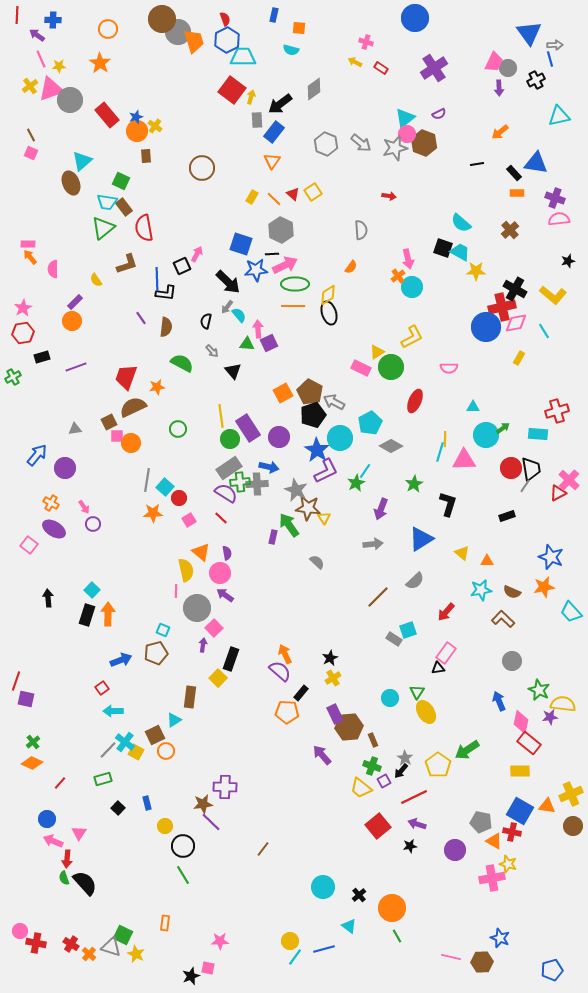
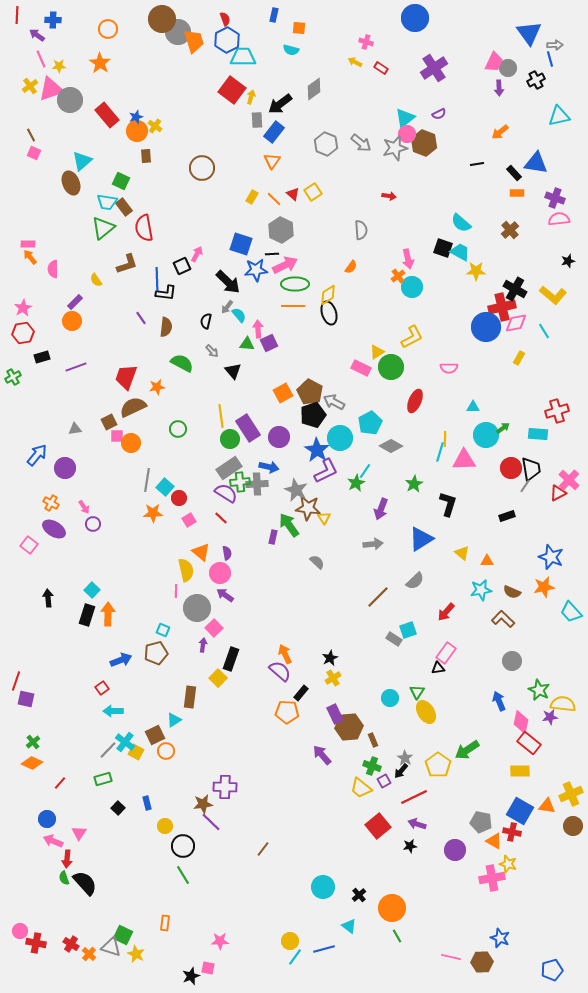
pink square at (31, 153): moved 3 px right
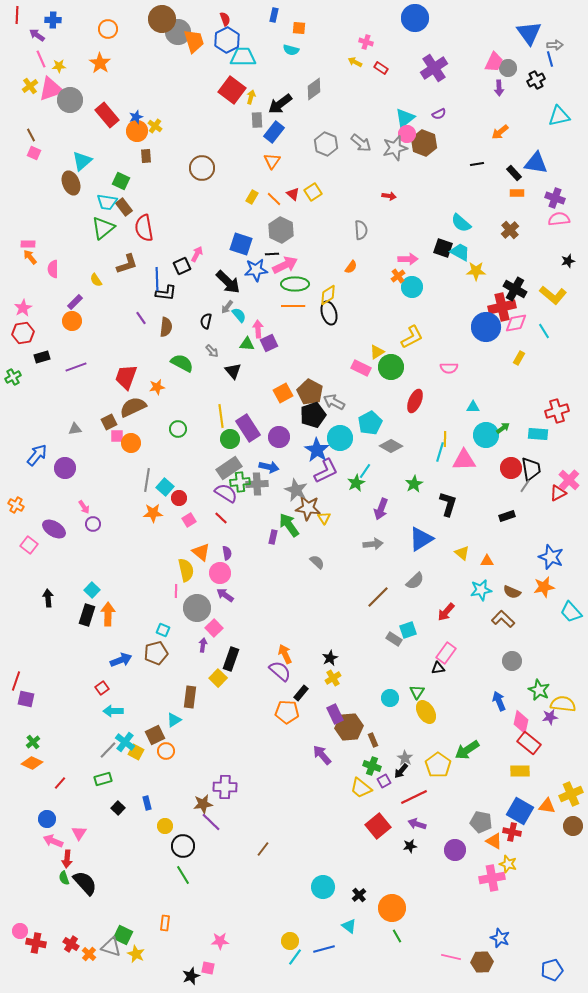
pink arrow at (408, 259): rotated 78 degrees counterclockwise
orange cross at (51, 503): moved 35 px left, 2 px down
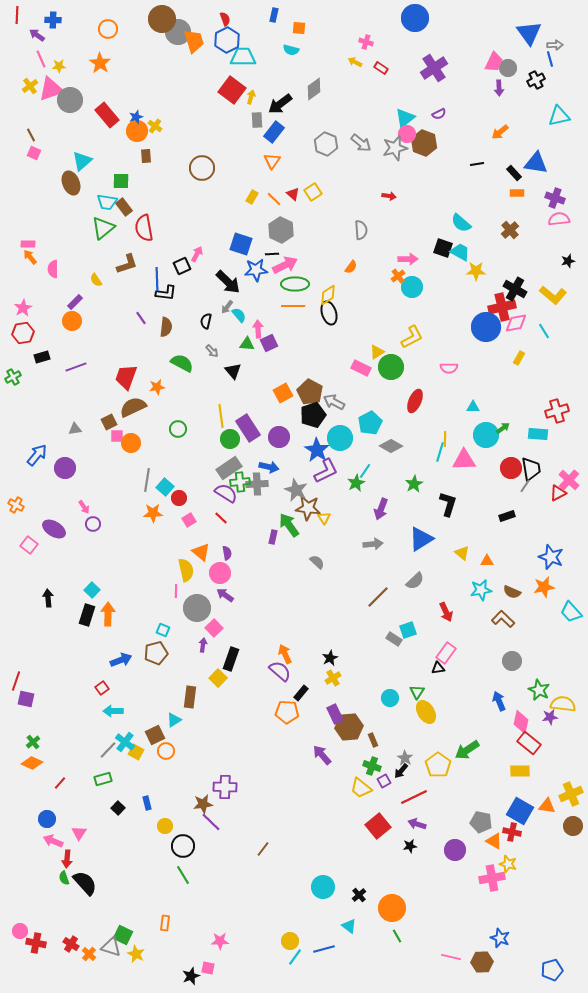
green square at (121, 181): rotated 24 degrees counterclockwise
red arrow at (446, 612): rotated 66 degrees counterclockwise
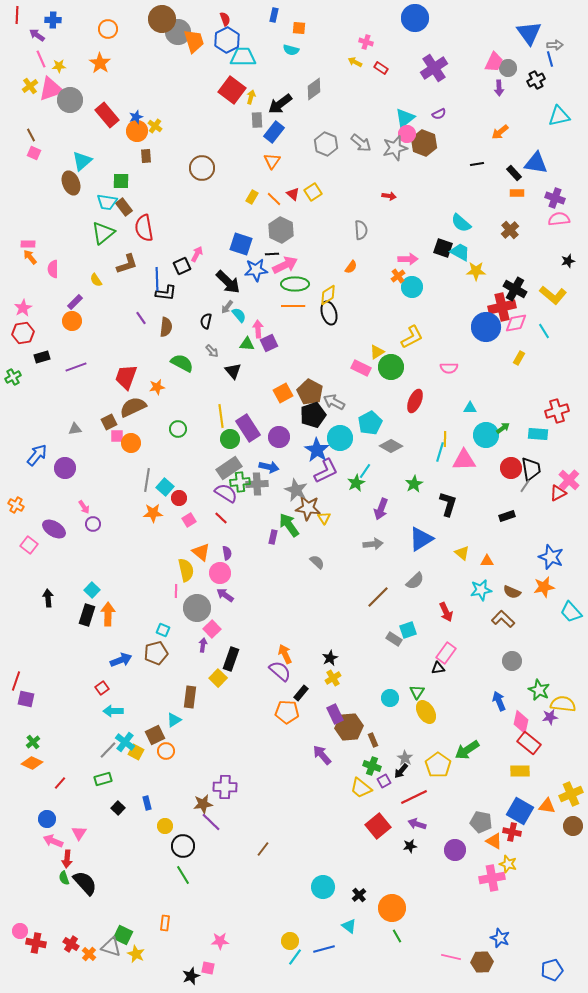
green triangle at (103, 228): moved 5 px down
cyan triangle at (473, 407): moved 3 px left, 1 px down
pink square at (214, 628): moved 2 px left, 1 px down
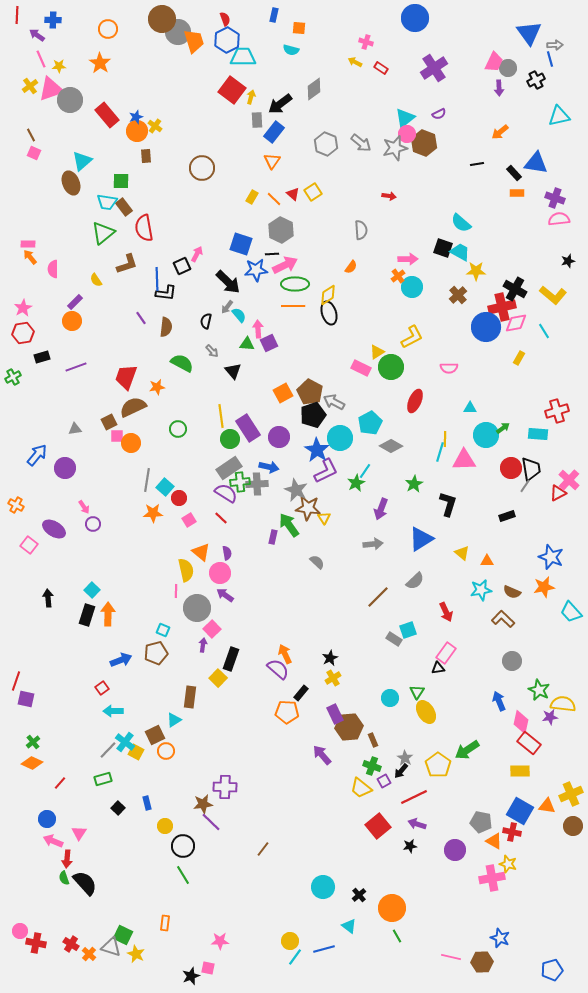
brown cross at (510, 230): moved 52 px left, 65 px down
purple semicircle at (280, 671): moved 2 px left, 2 px up
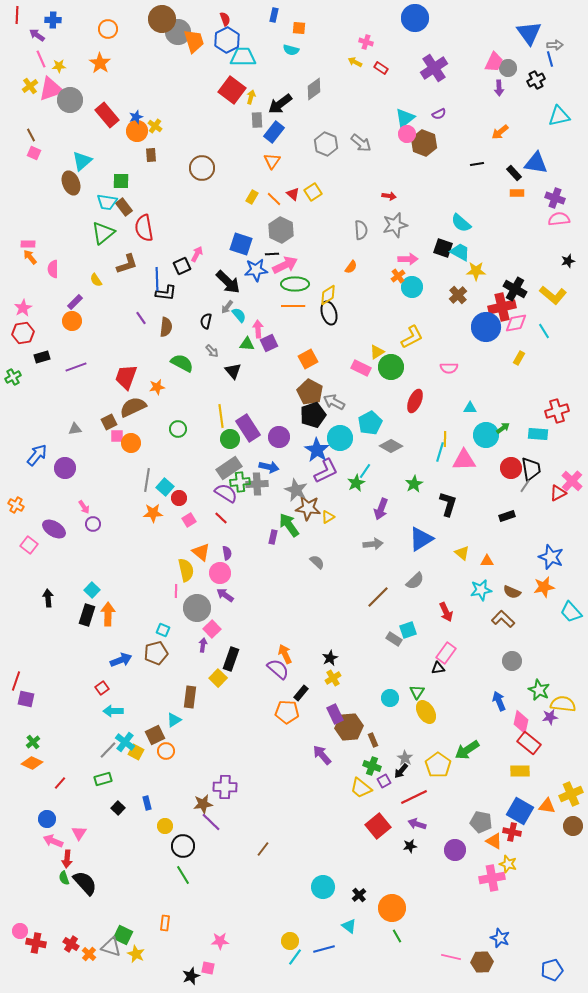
gray star at (395, 148): moved 77 px down
brown rectangle at (146, 156): moved 5 px right, 1 px up
orange square at (283, 393): moved 25 px right, 34 px up
pink cross at (569, 480): moved 3 px right, 1 px down
yellow triangle at (324, 518): moved 4 px right, 1 px up; rotated 32 degrees clockwise
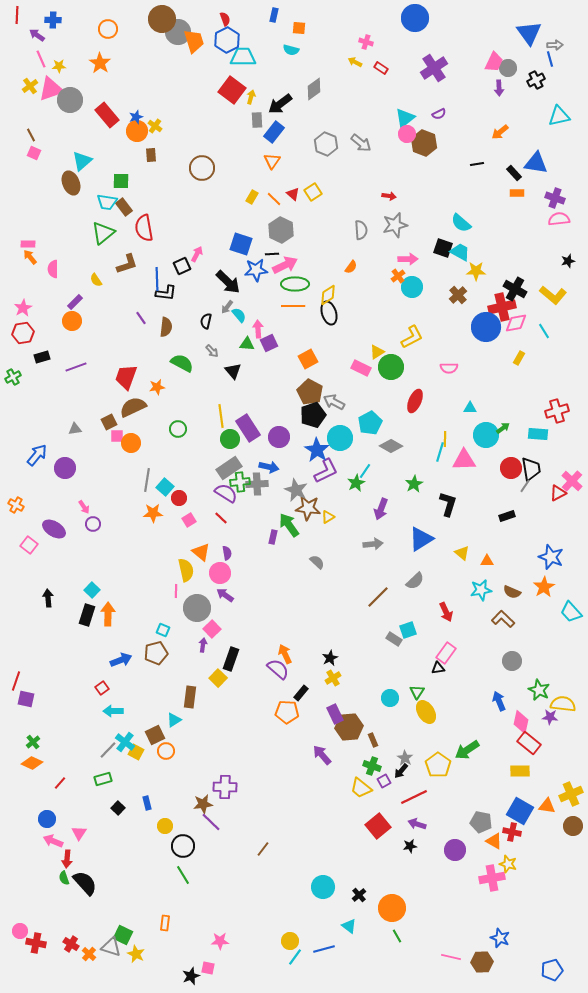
orange star at (544, 587): rotated 20 degrees counterclockwise
purple star at (550, 717): rotated 14 degrees clockwise
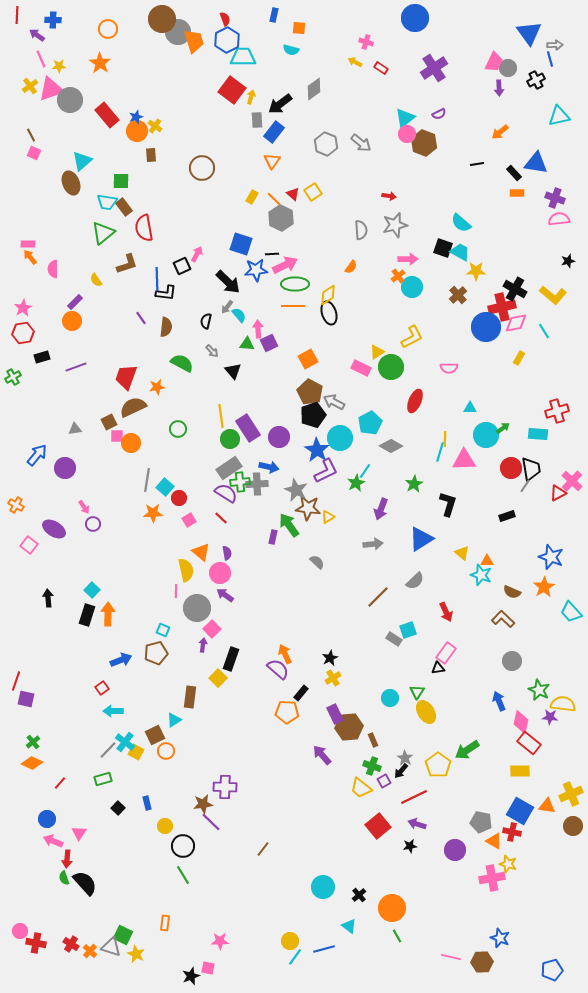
gray hexagon at (281, 230): moved 12 px up
cyan star at (481, 590): moved 15 px up; rotated 30 degrees clockwise
orange cross at (89, 954): moved 1 px right, 3 px up
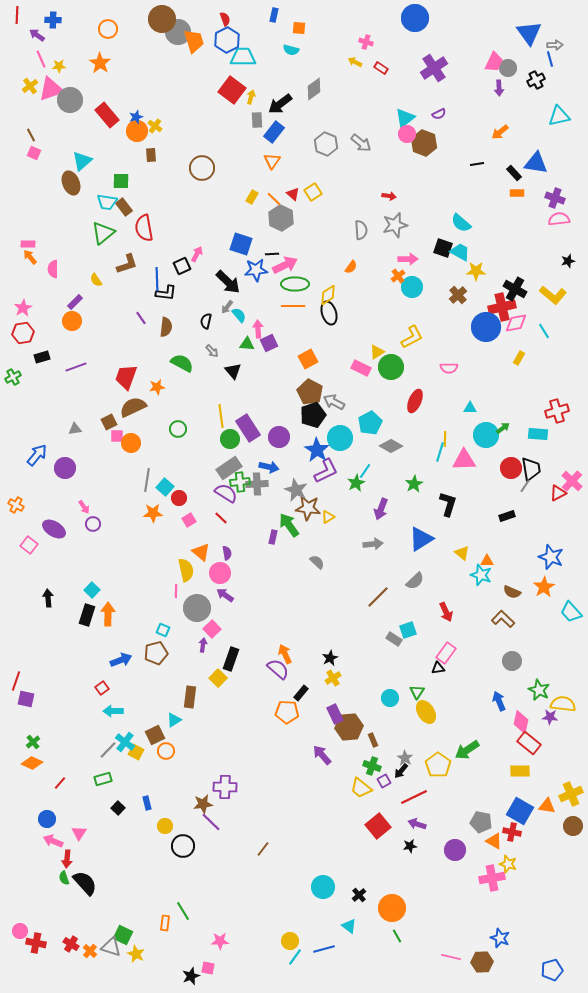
green line at (183, 875): moved 36 px down
